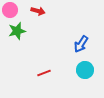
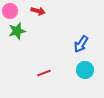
pink circle: moved 1 px down
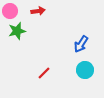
red arrow: rotated 24 degrees counterclockwise
red line: rotated 24 degrees counterclockwise
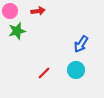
cyan circle: moved 9 px left
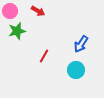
red arrow: rotated 40 degrees clockwise
red line: moved 17 px up; rotated 16 degrees counterclockwise
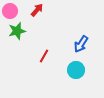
red arrow: moved 1 px left, 1 px up; rotated 80 degrees counterclockwise
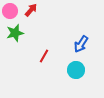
red arrow: moved 6 px left
green star: moved 2 px left, 2 px down
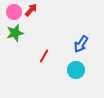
pink circle: moved 4 px right, 1 px down
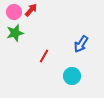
cyan circle: moved 4 px left, 6 px down
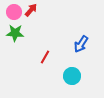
green star: rotated 18 degrees clockwise
red line: moved 1 px right, 1 px down
